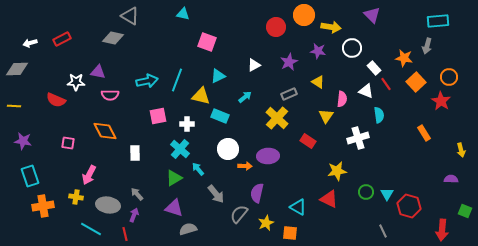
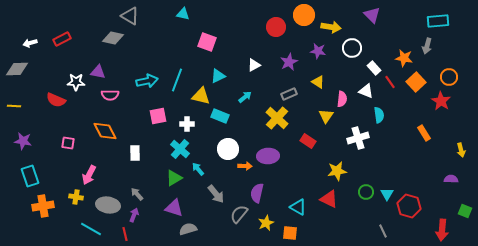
red line at (386, 84): moved 4 px right, 2 px up
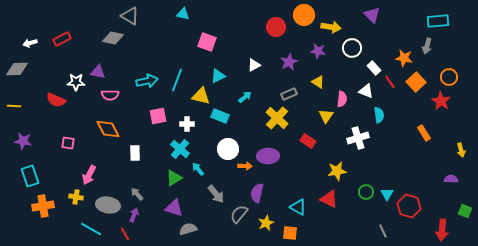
orange diamond at (105, 131): moved 3 px right, 2 px up
red line at (125, 234): rotated 16 degrees counterclockwise
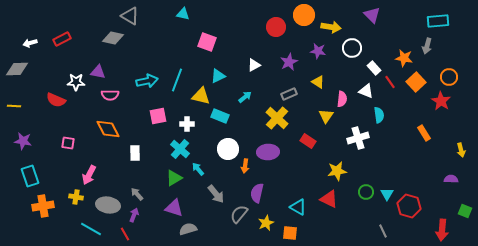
purple ellipse at (268, 156): moved 4 px up
orange arrow at (245, 166): rotated 96 degrees clockwise
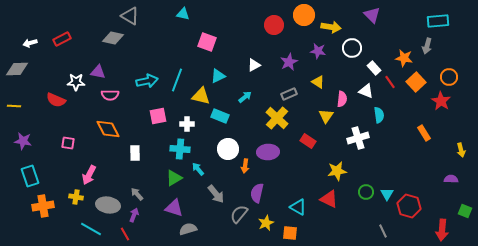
red circle at (276, 27): moved 2 px left, 2 px up
cyan cross at (180, 149): rotated 36 degrees counterclockwise
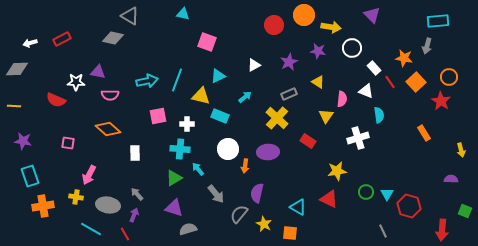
orange diamond at (108, 129): rotated 20 degrees counterclockwise
yellow star at (266, 223): moved 2 px left, 1 px down; rotated 21 degrees counterclockwise
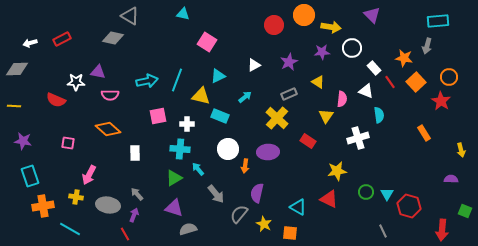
pink square at (207, 42): rotated 12 degrees clockwise
purple star at (318, 51): moved 4 px right, 1 px down; rotated 14 degrees counterclockwise
cyan line at (91, 229): moved 21 px left
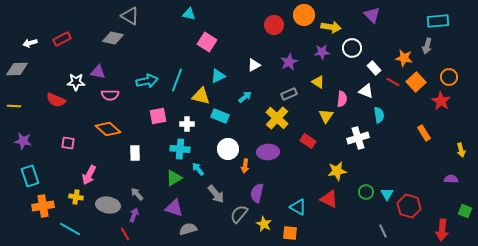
cyan triangle at (183, 14): moved 6 px right
red line at (390, 82): moved 3 px right; rotated 24 degrees counterclockwise
